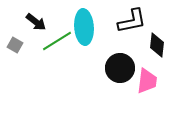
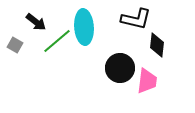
black L-shape: moved 4 px right, 2 px up; rotated 24 degrees clockwise
green line: rotated 8 degrees counterclockwise
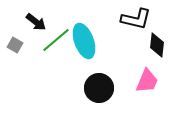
cyan ellipse: moved 14 px down; rotated 16 degrees counterclockwise
green line: moved 1 px left, 1 px up
black circle: moved 21 px left, 20 px down
pink trapezoid: rotated 16 degrees clockwise
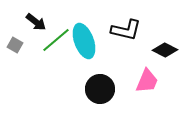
black L-shape: moved 10 px left, 11 px down
black diamond: moved 8 px right, 5 px down; rotated 70 degrees counterclockwise
black circle: moved 1 px right, 1 px down
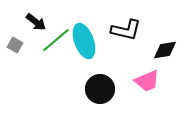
black diamond: rotated 35 degrees counterclockwise
pink trapezoid: rotated 44 degrees clockwise
